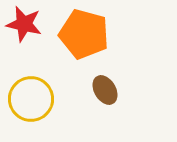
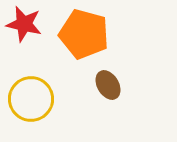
brown ellipse: moved 3 px right, 5 px up
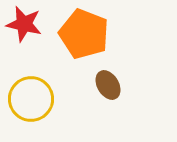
orange pentagon: rotated 6 degrees clockwise
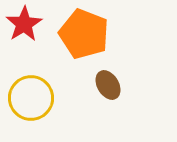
red star: rotated 27 degrees clockwise
yellow circle: moved 1 px up
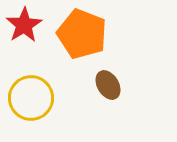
red star: moved 1 px down
orange pentagon: moved 2 px left
